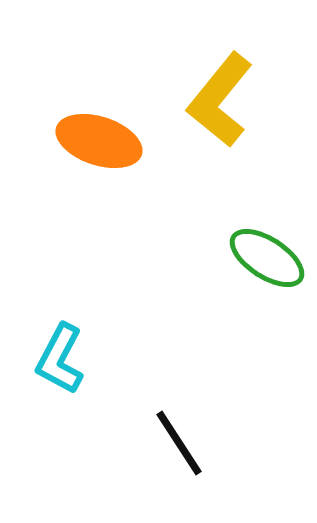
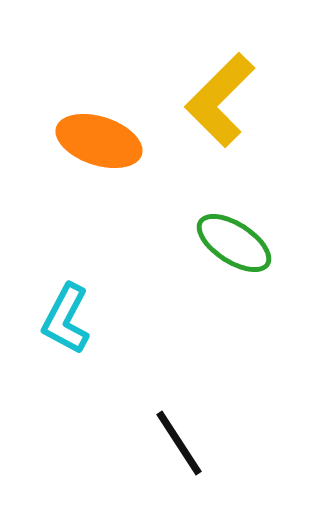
yellow L-shape: rotated 6 degrees clockwise
green ellipse: moved 33 px left, 15 px up
cyan L-shape: moved 6 px right, 40 px up
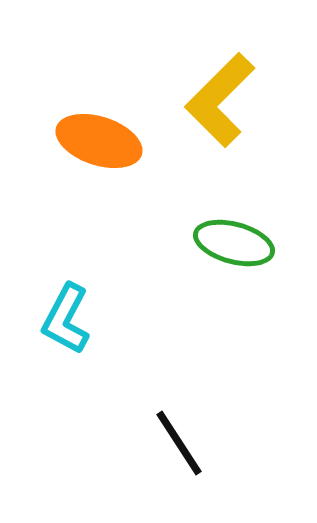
green ellipse: rotated 18 degrees counterclockwise
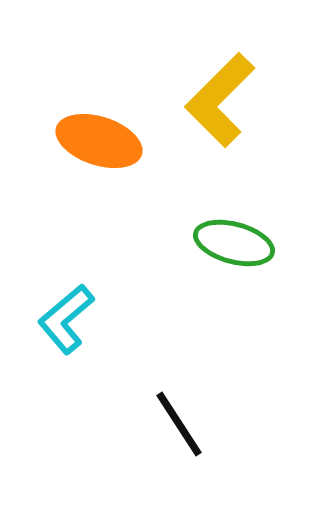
cyan L-shape: rotated 22 degrees clockwise
black line: moved 19 px up
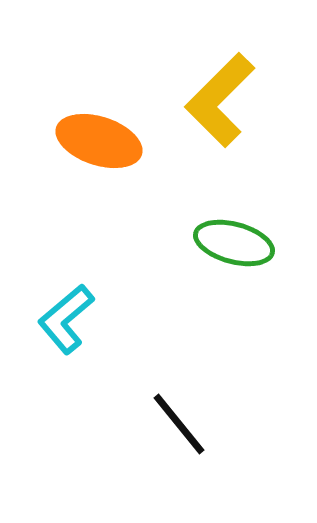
black line: rotated 6 degrees counterclockwise
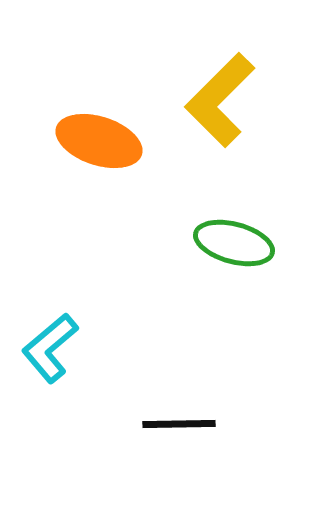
cyan L-shape: moved 16 px left, 29 px down
black line: rotated 52 degrees counterclockwise
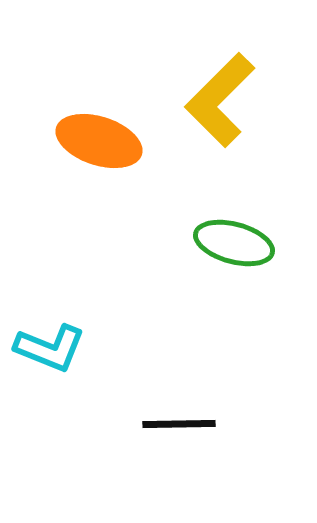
cyan L-shape: rotated 118 degrees counterclockwise
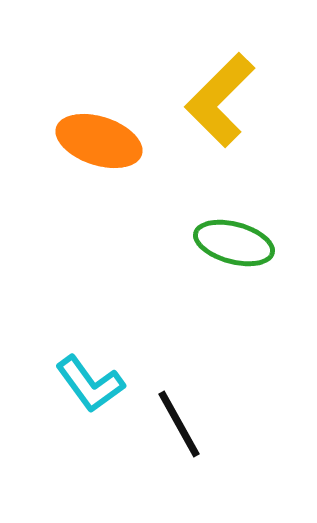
cyan L-shape: moved 40 px right, 36 px down; rotated 32 degrees clockwise
black line: rotated 62 degrees clockwise
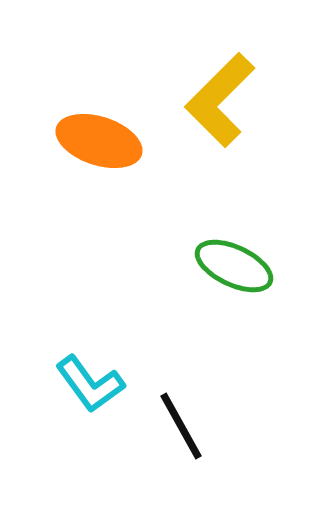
green ellipse: moved 23 px down; rotated 10 degrees clockwise
black line: moved 2 px right, 2 px down
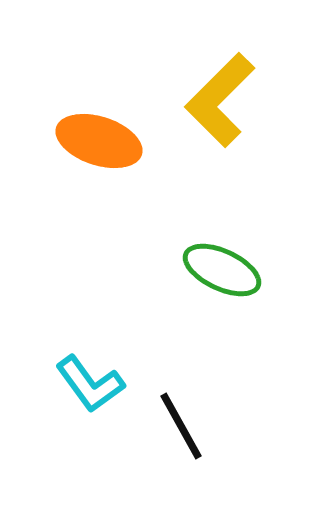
green ellipse: moved 12 px left, 4 px down
